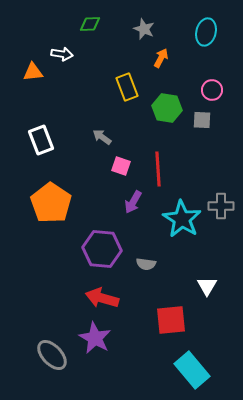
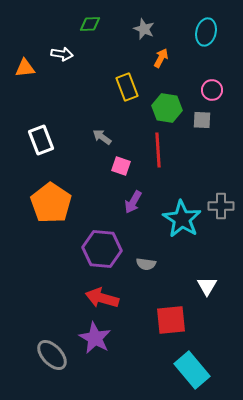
orange triangle: moved 8 px left, 4 px up
red line: moved 19 px up
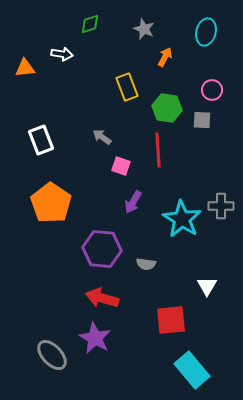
green diamond: rotated 15 degrees counterclockwise
orange arrow: moved 4 px right, 1 px up
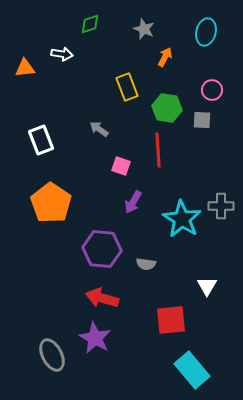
gray arrow: moved 3 px left, 8 px up
gray ellipse: rotated 16 degrees clockwise
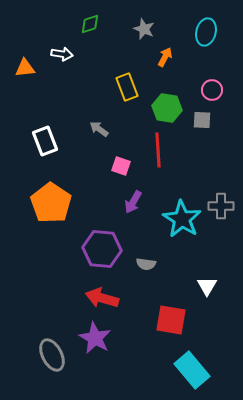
white rectangle: moved 4 px right, 1 px down
red square: rotated 16 degrees clockwise
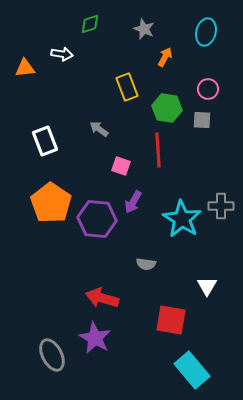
pink circle: moved 4 px left, 1 px up
purple hexagon: moved 5 px left, 30 px up
